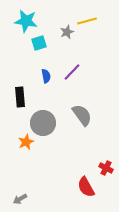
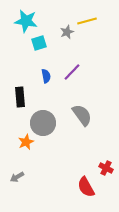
gray arrow: moved 3 px left, 22 px up
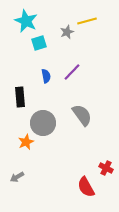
cyan star: rotated 15 degrees clockwise
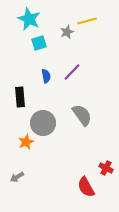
cyan star: moved 3 px right, 2 px up
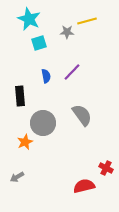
gray star: rotated 24 degrees clockwise
black rectangle: moved 1 px up
orange star: moved 1 px left
red semicircle: moved 2 px left, 1 px up; rotated 105 degrees clockwise
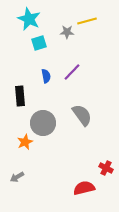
red semicircle: moved 2 px down
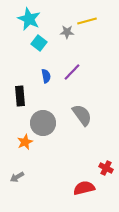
cyan square: rotated 35 degrees counterclockwise
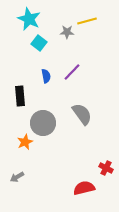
gray semicircle: moved 1 px up
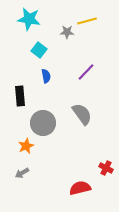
cyan star: rotated 15 degrees counterclockwise
cyan square: moved 7 px down
purple line: moved 14 px right
orange star: moved 1 px right, 4 px down
gray arrow: moved 5 px right, 4 px up
red semicircle: moved 4 px left
